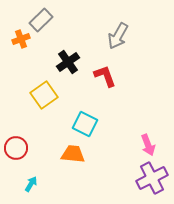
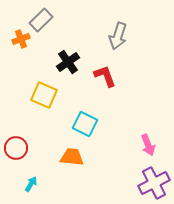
gray arrow: rotated 12 degrees counterclockwise
yellow square: rotated 32 degrees counterclockwise
orange trapezoid: moved 1 px left, 3 px down
purple cross: moved 2 px right, 5 px down
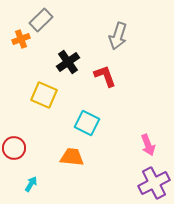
cyan square: moved 2 px right, 1 px up
red circle: moved 2 px left
